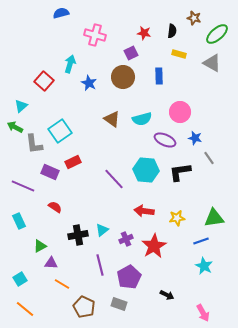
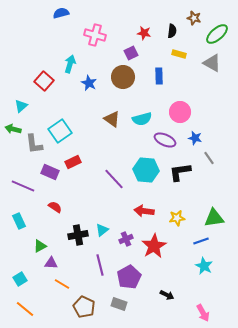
green arrow at (15, 127): moved 2 px left, 2 px down; rotated 14 degrees counterclockwise
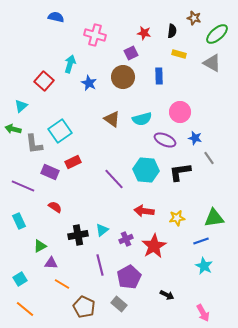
blue semicircle at (61, 13): moved 5 px left, 4 px down; rotated 28 degrees clockwise
gray rectangle at (119, 304): rotated 21 degrees clockwise
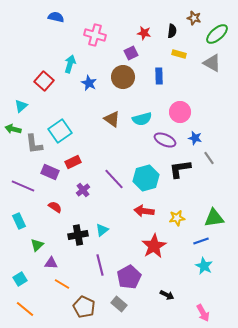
cyan hexagon at (146, 170): moved 8 px down; rotated 20 degrees counterclockwise
black L-shape at (180, 172): moved 3 px up
purple cross at (126, 239): moved 43 px left, 49 px up; rotated 16 degrees counterclockwise
green triangle at (40, 246): moved 3 px left, 1 px up; rotated 16 degrees counterclockwise
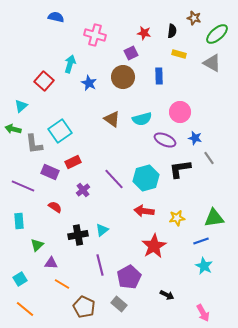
cyan rectangle at (19, 221): rotated 21 degrees clockwise
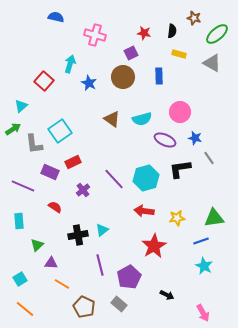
green arrow at (13, 129): rotated 133 degrees clockwise
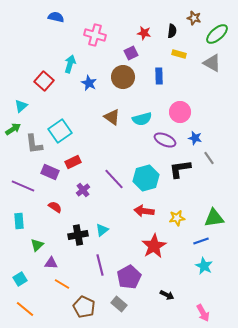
brown triangle at (112, 119): moved 2 px up
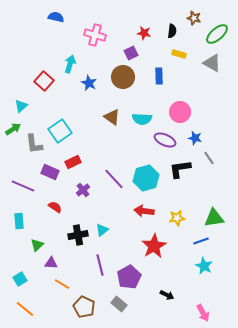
cyan semicircle at (142, 119): rotated 18 degrees clockwise
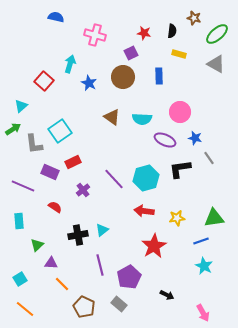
gray triangle at (212, 63): moved 4 px right, 1 px down
orange line at (62, 284): rotated 14 degrees clockwise
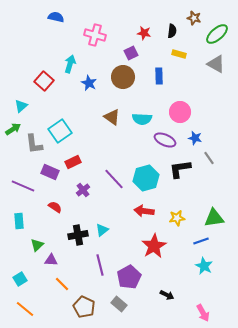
purple triangle at (51, 263): moved 3 px up
